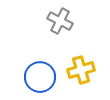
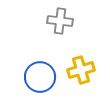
gray cross: rotated 20 degrees counterclockwise
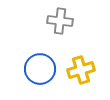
blue circle: moved 8 px up
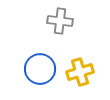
yellow cross: moved 1 px left, 2 px down
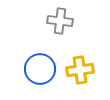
yellow cross: moved 2 px up; rotated 8 degrees clockwise
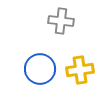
gray cross: moved 1 px right
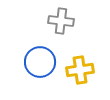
blue circle: moved 7 px up
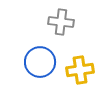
gray cross: moved 1 px down
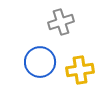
gray cross: rotated 25 degrees counterclockwise
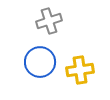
gray cross: moved 12 px left, 1 px up
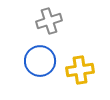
blue circle: moved 1 px up
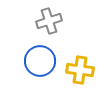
yellow cross: rotated 16 degrees clockwise
